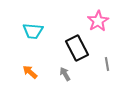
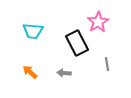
pink star: moved 1 px down
black rectangle: moved 5 px up
gray arrow: moved 1 px left, 1 px up; rotated 56 degrees counterclockwise
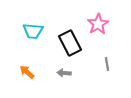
pink star: moved 2 px down
black rectangle: moved 7 px left
orange arrow: moved 3 px left
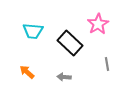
black rectangle: rotated 20 degrees counterclockwise
gray arrow: moved 4 px down
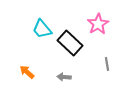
cyan trapezoid: moved 9 px right, 2 px up; rotated 45 degrees clockwise
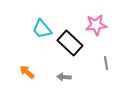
pink star: moved 2 px left, 1 px down; rotated 25 degrees clockwise
gray line: moved 1 px left, 1 px up
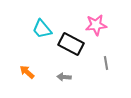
black rectangle: moved 1 px right, 1 px down; rotated 15 degrees counterclockwise
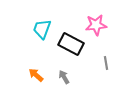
cyan trapezoid: rotated 60 degrees clockwise
orange arrow: moved 9 px right, 3 px down
gray arrow: rotated 56 degrees clockwise
